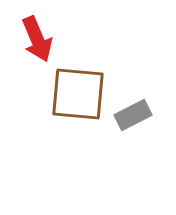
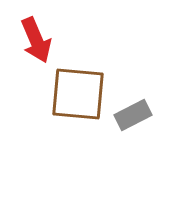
red arrow: moved 1 px left, 1 px down
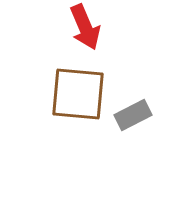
red arrow: moved 49 px right, 13 px up
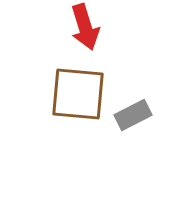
red arrow: rotated 6 degrees clockwise
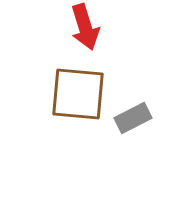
gray rectangle: moved 3 px down
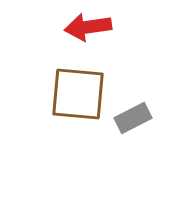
red arrow: moved 3 px right; rotated 99 degrees clockwise
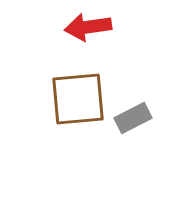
brown square: moved 5 px down; rotated 10 degrees counterclockwise
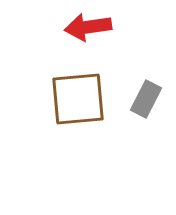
gray rectangle: moved 13 px right, 19 px up; rotated 36 degrees counterclockwise
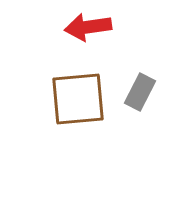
gray rectangle: moved 6 px left, 7 px up
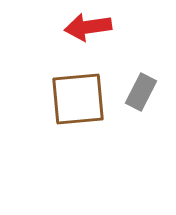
gray rectangle: moved 1 px right
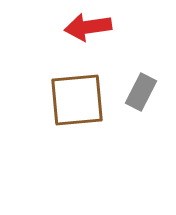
brown square: moved 1 px left, 1 px down
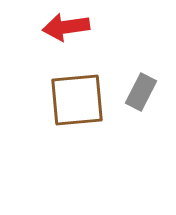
red arrow: moved 22 px left
